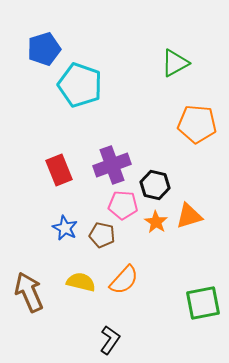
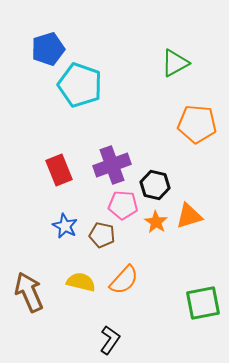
blue pentagon: moved 4 px right
blue star: moved 2 px up
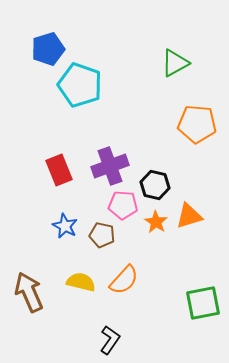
purple cross: moved 2 px left, 1 px down
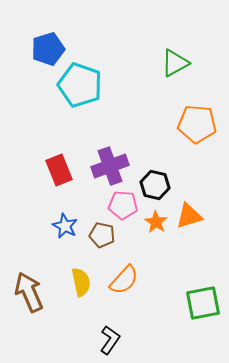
yellow semicircle: rotated 64 degrees clockwise
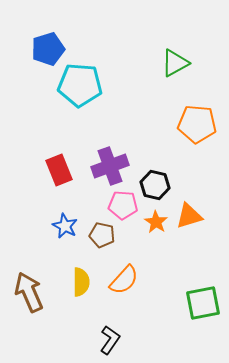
cyan pentagon: rotated 15 degrees counterclockwise
yellow semicircle: rotated 12 degrees clockwise
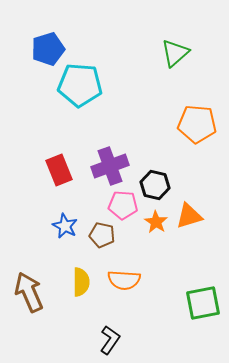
green triangle: moved 10 px up; rotated 12 degrees counterclockwise
orange semicircle: rotated 52 degrees clockwise
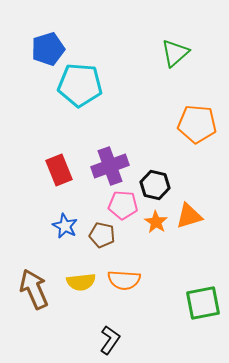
yellow semicircle: rotated 84 degrees clockwise
brown arrow: moved 5 px right, 3 px up
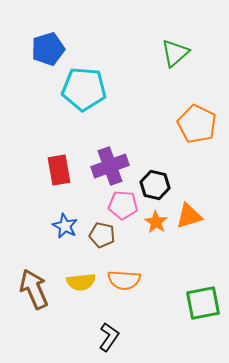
cyan pentagon: moved 4 px right, 4 px down
orange pentagon: rotated 21 degrees clockwise
red rectangle: rotated 12 degrees clockwise
black L-shape: moved 1 px left, 3 px up
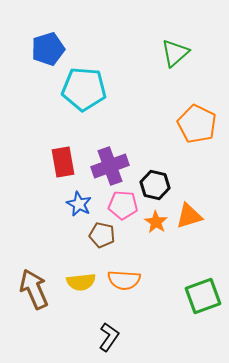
red rectangle: moved 4 px right, 8 px up
blue star: moved 14 px right, 22 px up
green square: moved 7 px up; rotated 9 degrees counterclockwise
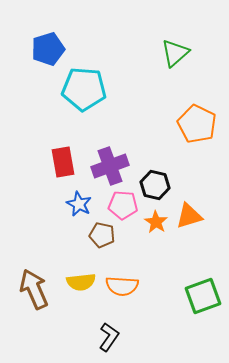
orange semicircle: moved 2 px left, 6 px down
